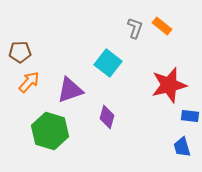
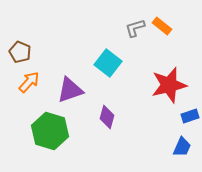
gray L-shape: rotated 125 degrees counterclockwise
brown pentagon: rotated 25 degrees clockwise
blue rectangle: rotated 24 degrees counterclockwise
blue trapezoid: rotated 140 degrees counterclockwise
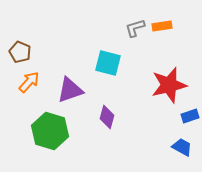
orange rectangle: rotated 48 degrees counterclockwise
cyan square: rotated 24 degrees counterclockwise
blue trapezoid: rotated 85 degrees counterclockwise
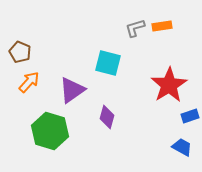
red star: rotated 18 degrees counterclockwise
purple triangle: moved 2 px right; rotated 16 degrees counterclockwise
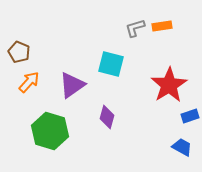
brown pentagon: moved 1 px left
cyan square: moved 3 px right, 1 px down
purple triangle: moved 5 px up
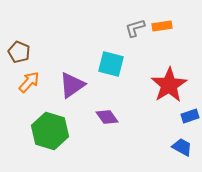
purple diamond: rotated 50 degrees counterclockwise
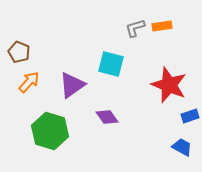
red star: rotated 18 degrees counterclockwise
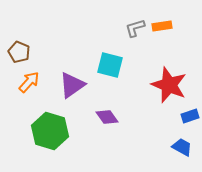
cyan square: moved 1 px left, 1 px down
